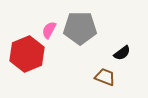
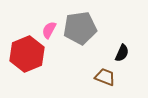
gray pentagon: rotated 8 degrees counterclockwise
black semicircle: rotated 30 degrees counterclockwise
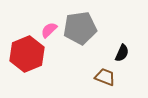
pink semicircle: rotated 18 degrees clockwise
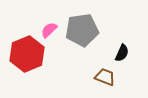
gray pentagon: moved 2 px right, 2 px down
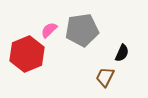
brown trapezoid: rotated 85 degrees counterclockwise
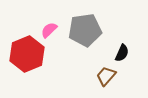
gray pentagon: moved 3 px right
brown trapezoid: moved 1 px right, 1 px up; rotated 15 degrees clockwise
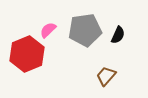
pink semicircle: moved 1 px left
black semicircle: moved 4 px left, 18 px up
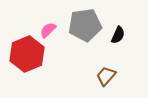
gray pentagon: moved 5 px up
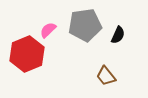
brown trapezoid: rotated 80 degrees counterclockwise
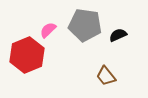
gray pentagon: rotated 16 degrees clockwise
black semicircle: rotated 138 degrees counterclockwise
red hexagon: moved 1 px down
